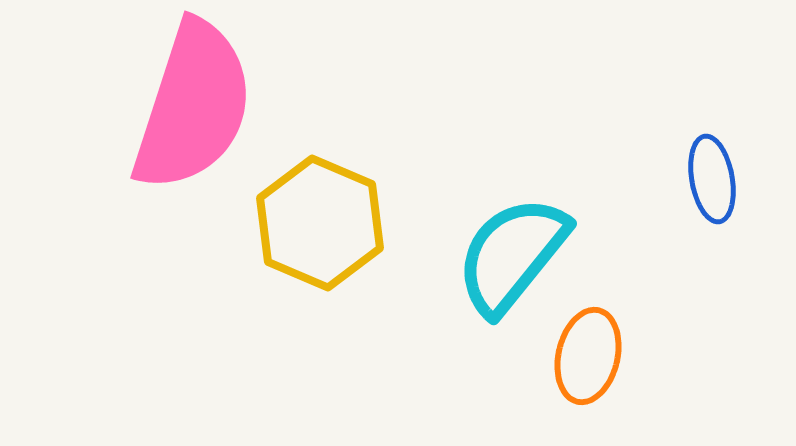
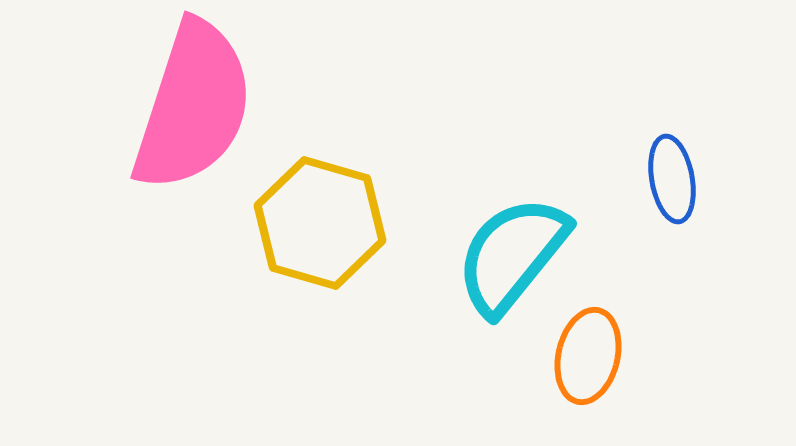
blue ellipse: moved 40 px left
yellow hexagon: rotated 7 degrees counterclockwise
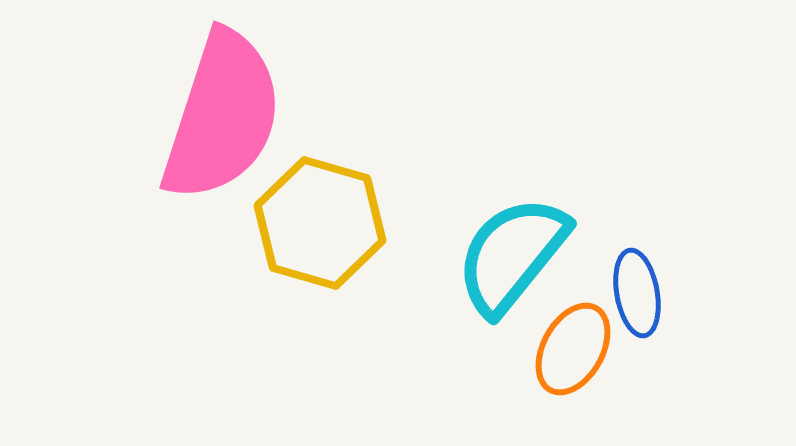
pink semicircle: moved 29 px right, 10 px down
blue ellipse: moved 35 px left, 114 px down
orange ellipse: moved 15 px left, 7 px up; rotated 16 degrees clockwise
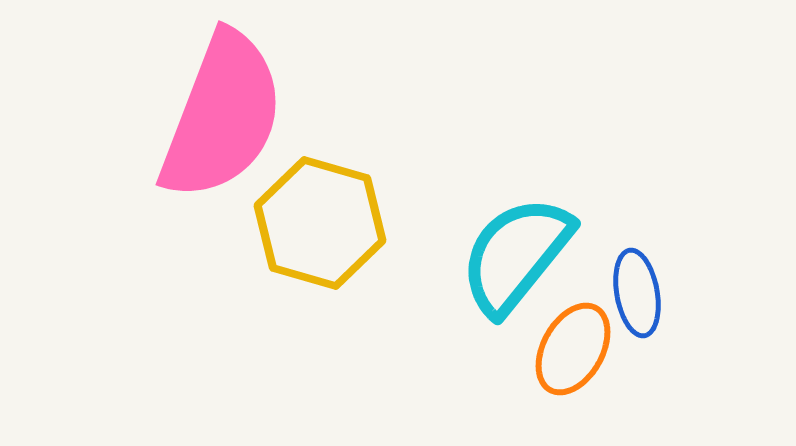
pink semicircle: rotated 3 degrees clockwise
cyan semicircle: moved 4 px right
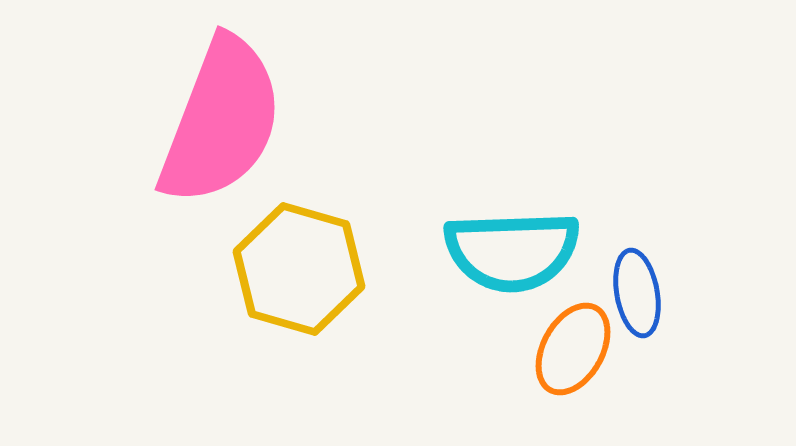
pink semicircle: moved 1 px left, 5 px down
yellow hexagon: moved 21 px left, 46 px down
cyan semicircle: moved 4 px left, 4 px up; rotated 131 degrees counterclockwise
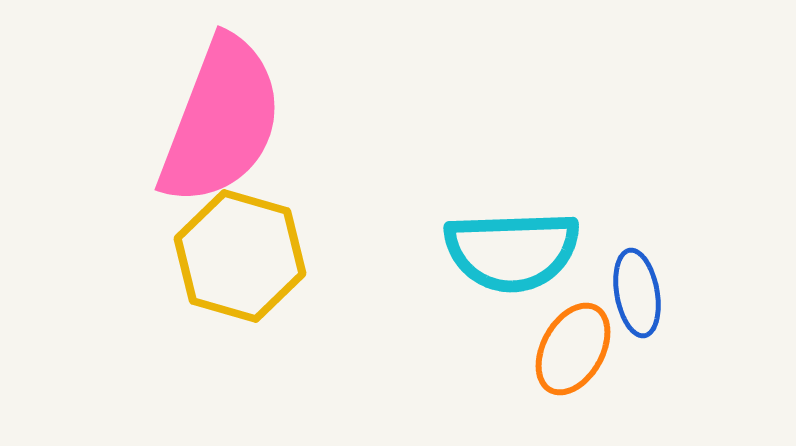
yellow hexagon: moved 59 px left, 13 px up
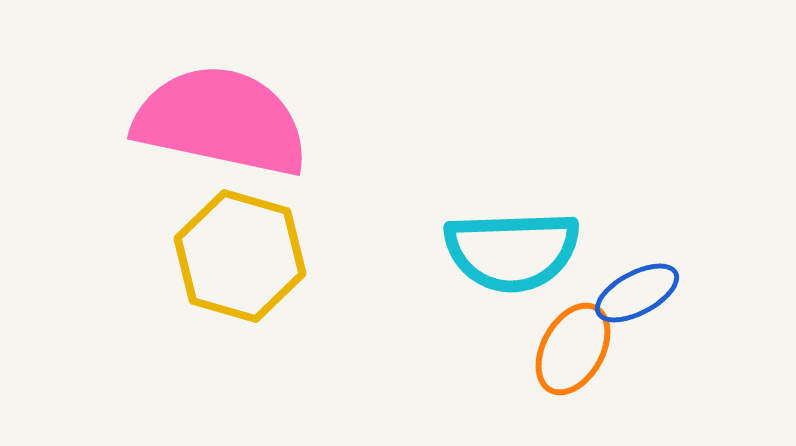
pink semicircle: rotated 99 degrees counterclockwise
blue ellipse: rotated 72 degrees clockwise
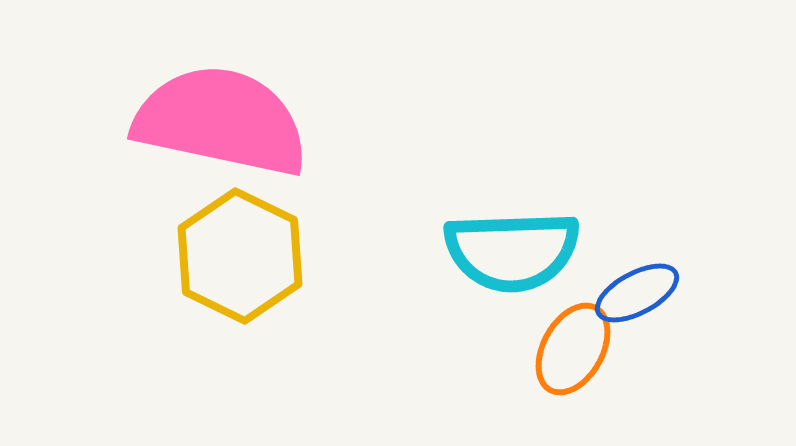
yellow hexagon: rotated 10 degrees clockwise
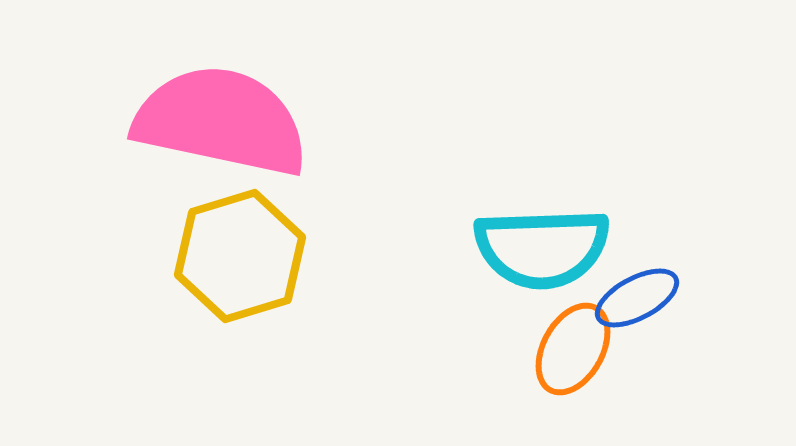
cyan semicircle: moved 30 px right, 3 px up
yellow hexagon: rotated 17 degrees clockwise
blue ellipse: moved 5 px down
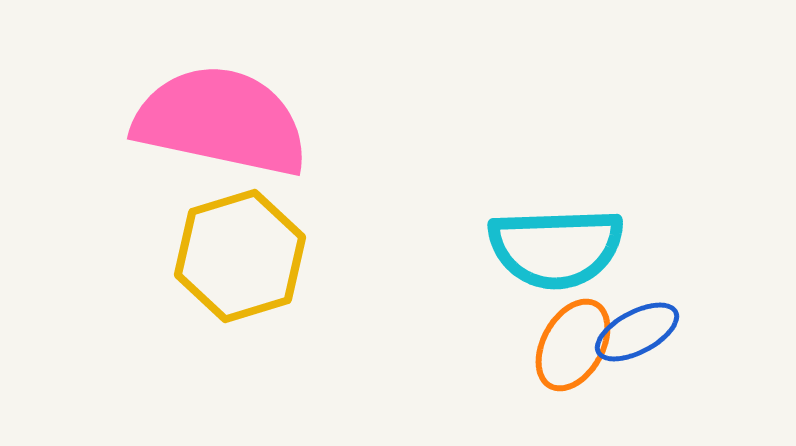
cyan semicircle: moved 14 px right
blue ellipse: moved 34 px down
orange ellipse: moved 4 px up
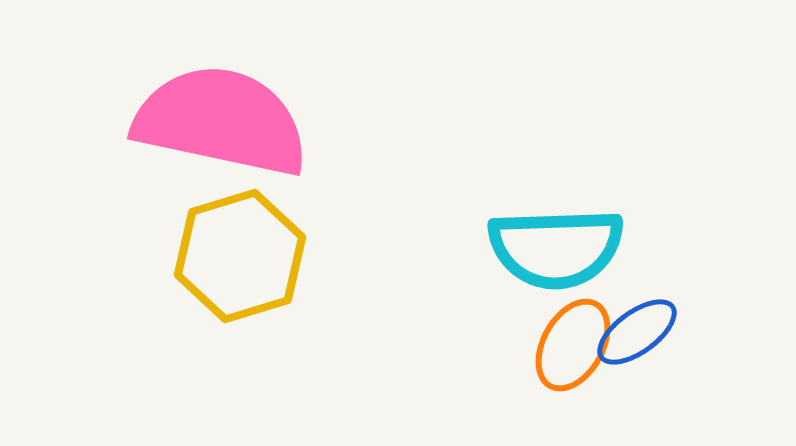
blue ellipse: rotated 8 degrees counterclockwise
